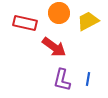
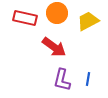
orange circle: moved 2 px left
red rectangle: moved 5 px up
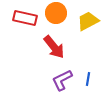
orange circle: moved 1 px left
red arrow: rotated 15 degrees clockwise
purple L-shape: rotated 50 degrees clockwise
